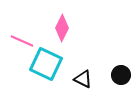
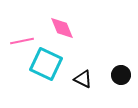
pink diamond: rotated 48 degrees counterclockwise
pink line: rotated 35 degrees counterclockwise
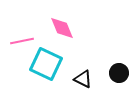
black circle: moved 2 px left, 2 px up
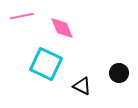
pink line: moved 25 px up
black triangle: moved 1 px left, 7 px down
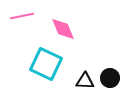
pink diamond: moved 1 px right, 1 px down
black circle: moved 9 px left, 5 px down
black triangle: moved 3 px right, 5 px up; rotated 24 degrees counterclockwise
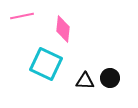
pink diamond: rotated 28 degrees clockwise
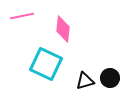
black triangle: rotated 18 degrees counterclockwise
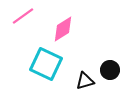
pink line: moved 1 px right; rotated 25 degrees counterclockwise
pink diamond: rotated 52 degrees clockwise
black circle: moved 8 px up
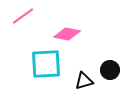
pink diamond: moved 4 px right, 5 px down; rotated 44 degrees clockwise
cyan square: rotated 28 degrees counterclockwise
black triangle: moved 1 px left
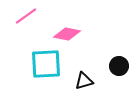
pink line: moved 3 px right
black circle: moved 9 px right, 4 px up
